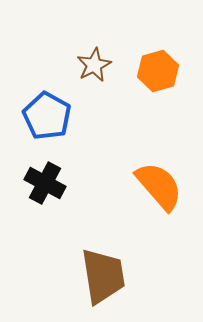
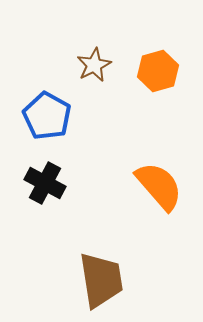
brown trapezoid: moved 2 px left, 4 px down
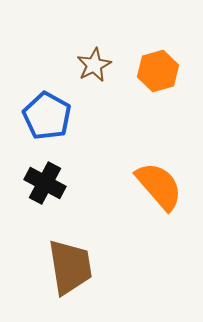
brown trapezoid: moved 31 px left, 13 px up
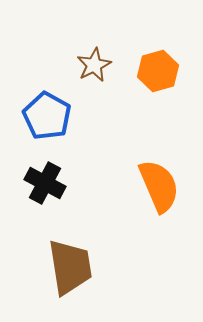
orange semicircle: rotated 18 degrees clockwise
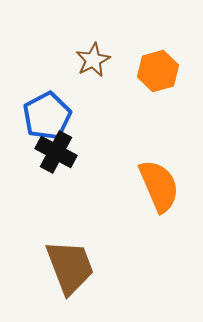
brown star: moved 1 px left, 5 px up
blue pentagon: rotated 15 degrees clockwise
black cross: moved 11 px right, 31 px up
brown trapezoid: rotated 12 degrees counterclockwise
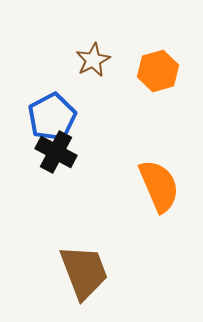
blue pentagon: moved 5 px right, 1 px down
brown trapezoid: moved 14 px right, 5 px down
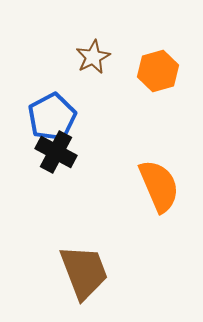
brown star: moved 3 px up
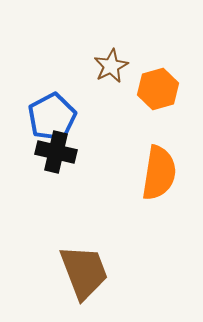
brown star: moved 18 px right, 9 px down
orange hexagon: moved 18 px down
black cross: rotated 15 degrees counterclockwise
orange semicircle: moved 13 px up; rotated 32 degrees clockwise
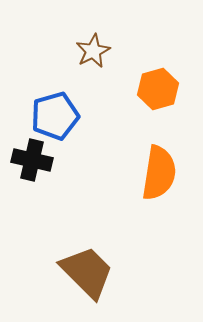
brown star: moved 18 px left, 15 px up
blue pentagon: moved 3 px right, 1 px up; rotated 12 degrees clockwise
black cross: moved 24 px left, 8 px down
brown trapezoid: moved 3 px right; rotated 24 degrees counterclockwise
